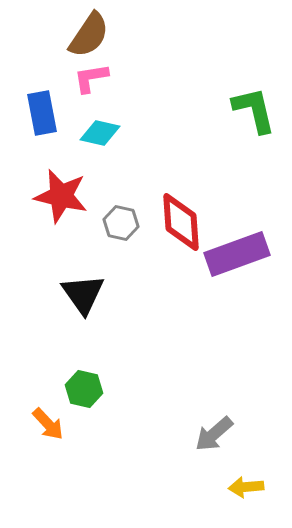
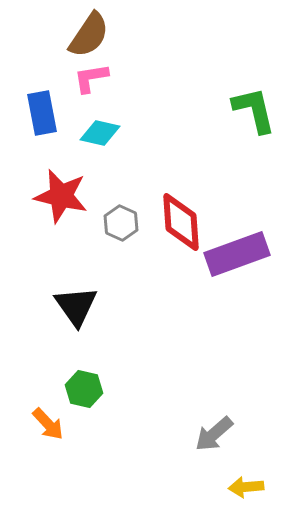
gray hexagon: rotated 12 degrees clockwise
black triangle: moved 7 px left, 12 px down
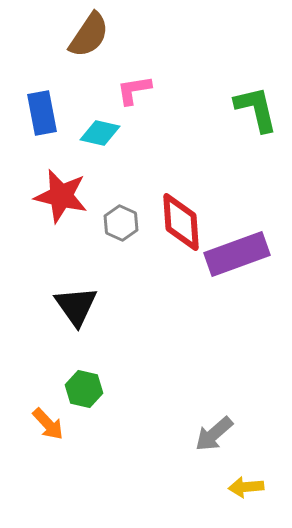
pink L-shape: moved 43 px right, 12 px down
green L-shape: moved 2 px right, 1 px up
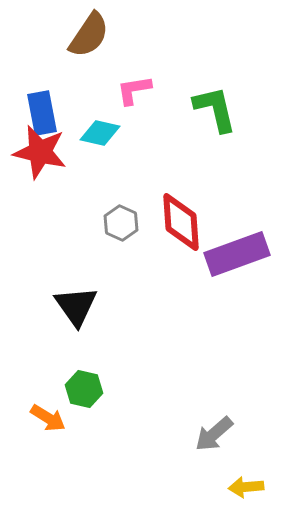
green L-shape: moved 41 px left
red star: moved 21 px left, 44 px up
orange arrow: moved 6 px up; rotated 15 degrees counterclockwise
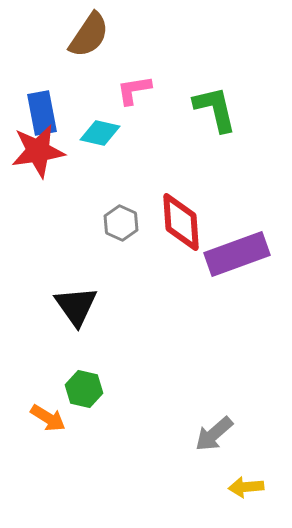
red star: moved 2 px left, 1 px up; rotated 22 degrees counterclockwise
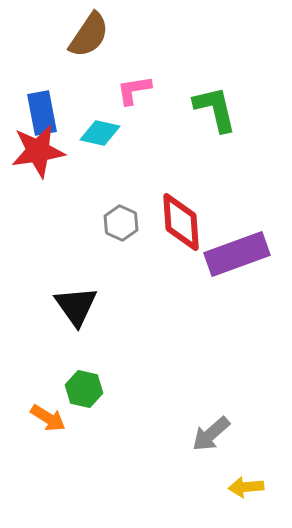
gray arrow: moved 3 px left
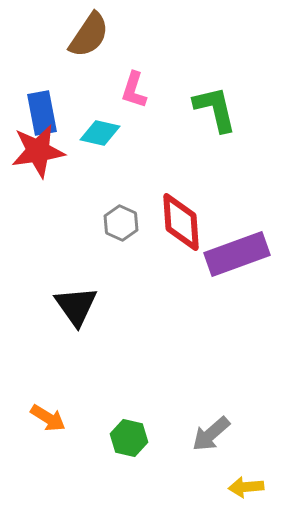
pink L-shape: rotated 63 degrees counterclockwise
green hexagon: moved 45 px right, 49 px down
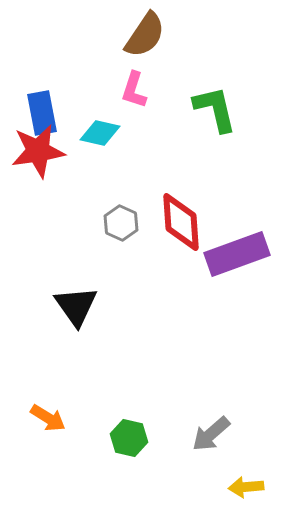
brown semicircle: moved 56 px right
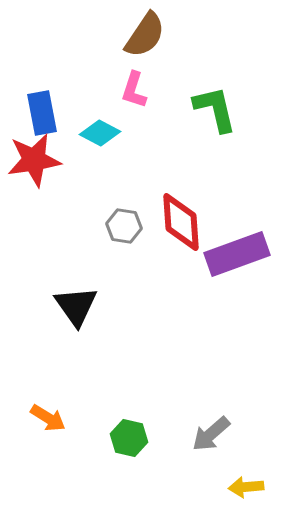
cyan diamond: rotated 15 degrees clockwise
red star: moved 4 px left, 9 px down
gray hexagon: moved 3 px right, 3 px down; rotated 16 degrees counterclockwise
